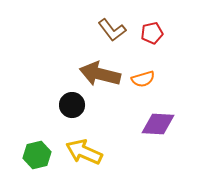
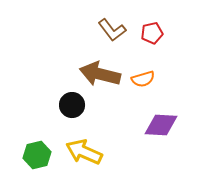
purple diamond: moved 3 px right, 1 px down
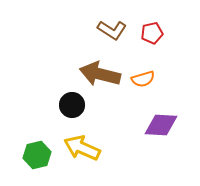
brown L-shape: rotated 20 degrees counterclockwise
yellow arrow: moved 2 px left, 4 px up
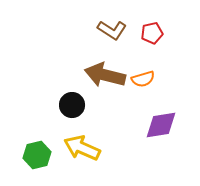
brown arrow: moved 5 px right, 1 px down
purple diamond: rotated 12 degrees counterclockwise
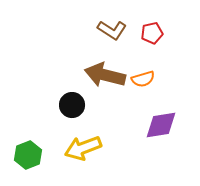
yellow arrow: moved 1 px right; rotated 45 degrees counterclockwise
green hexagon: moved 9 px left; rotated 8 degrees counterclockwise
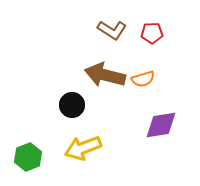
red pentagon: rotated 10 degrees clockwise
green hexagon: moved 2 px down
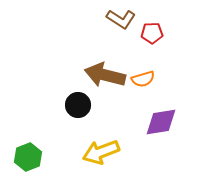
brown L-shape: moved 9 px right, 11 px up
black circle: moved 6 px right
purple diamond: moved 3 px up
yellow arrow: moved 18 px right, 4 px down
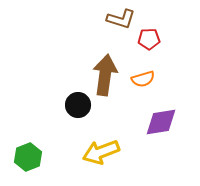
brown L-shape: rotated 16 degrees counterclockwise
red pentagon: moved 3 px left, 6 px down
brown arrow: rotated 84 degrees clockwise
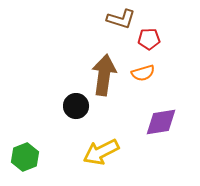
brown arrow: moved 1 px left
orange semicircle: moved 6 px up
black circle: moved 2 px left, 1 px down
yellow arrow: rotated 6 degrees counterclockwise
green hexagon: moved 3 px left
